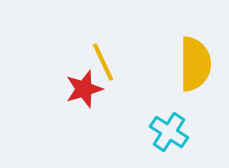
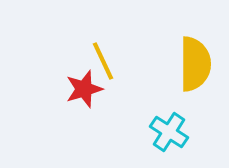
yellow line: moved 1 px up
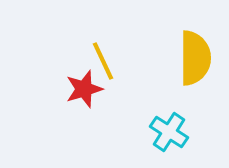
yellow semicircle: moved 6 px up
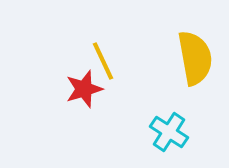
yellow semicircle: rotated 10 degrees counterclockwise
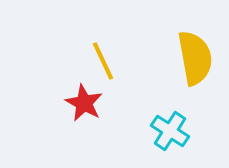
red star: moved 14 px down; rotated 27 degrees counterclockwise
cyan cross: moved 1 px right, 1 px up
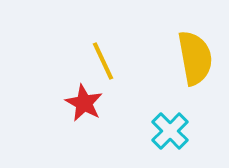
cyan cross: rotated 12 degrees clockwise
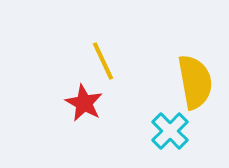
yellow semicircle: moved 24 px down
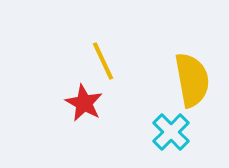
yellow semicircle: moved 3 px left, 2 px up
cyan cross: moved 1 px right, 1 px down
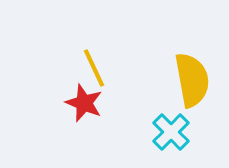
yellow line: moved 9 px left, 7 px down
red star: rotated 6 degrees counterclockwise
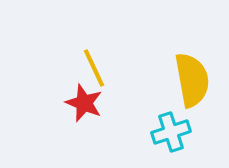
cyan cross: rotated 27 degrees clockwise
